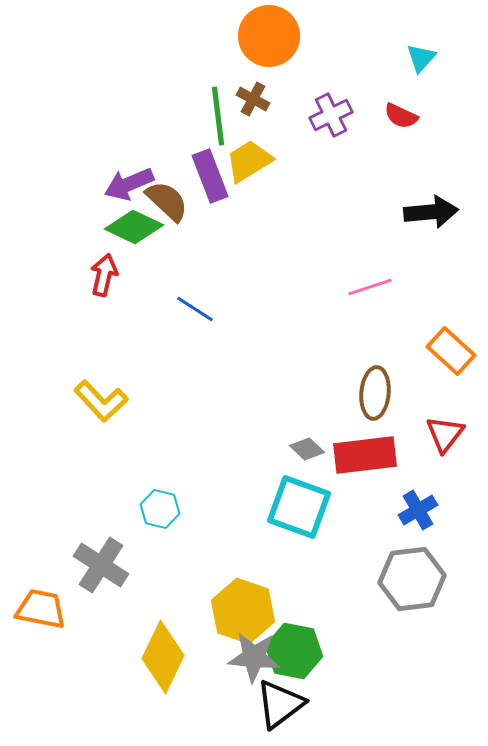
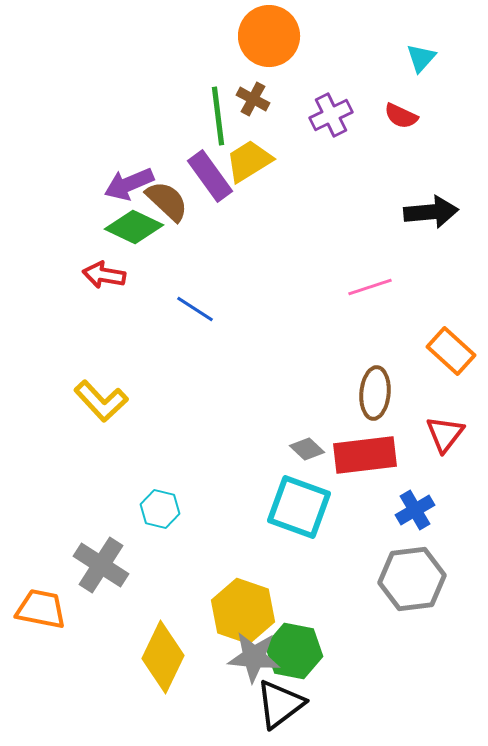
purple rectangle: rotated 15 degrees counterclockwise
red arrow: rotated 93 degrees counterclockwise
blue cross: moved 3 px left
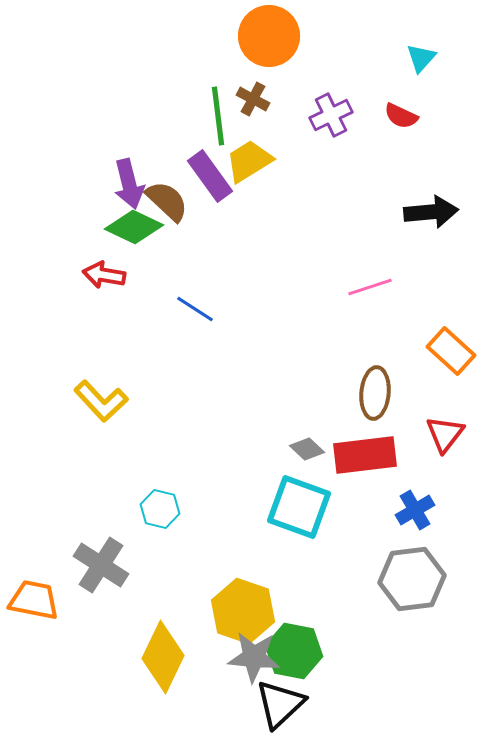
purple arrow: rotated 81 degrees counterclockwise
orange trapezoid: moved 7 px left, 9 px up
black triangle: rotated 6 degrees counterclockwise
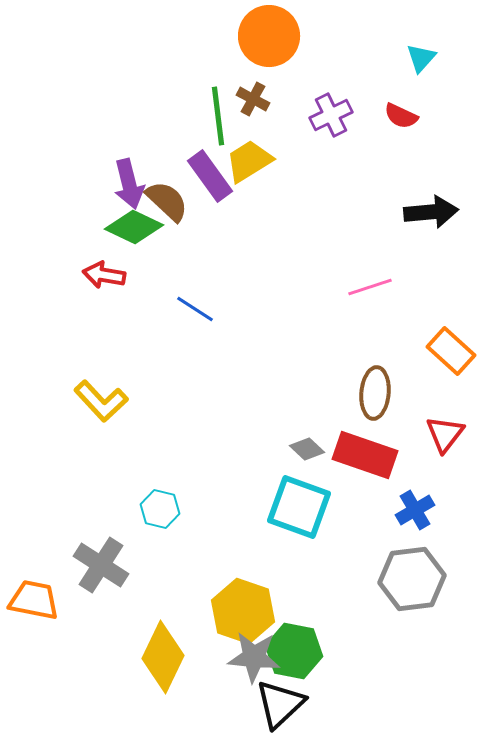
red rectangle: rotated 26 degrees clockwise
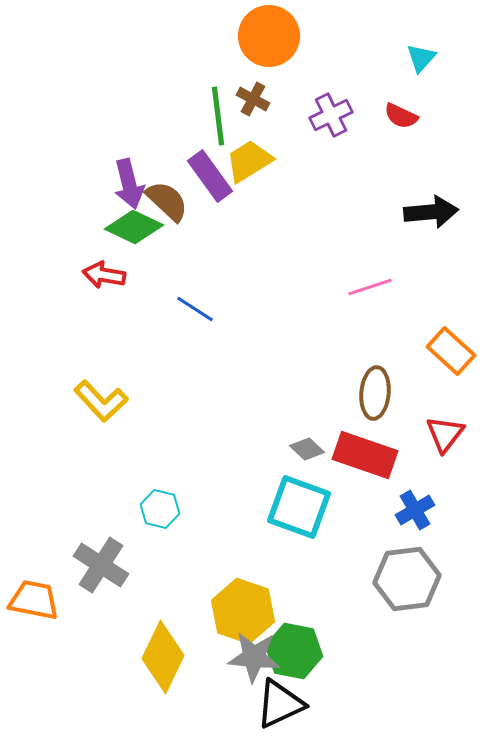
gray hexagon: moved 5 px left
black triangle: rotated 18 degrees clockwise
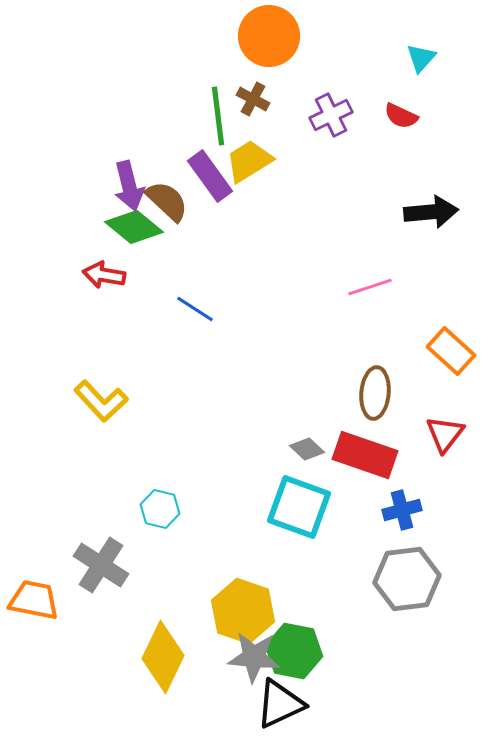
purple arrow: moved 2 px down
green diamond: rotated 14 degrees clockwise
blue cross: moved 13 px left; rotated 15 degrees clockwise
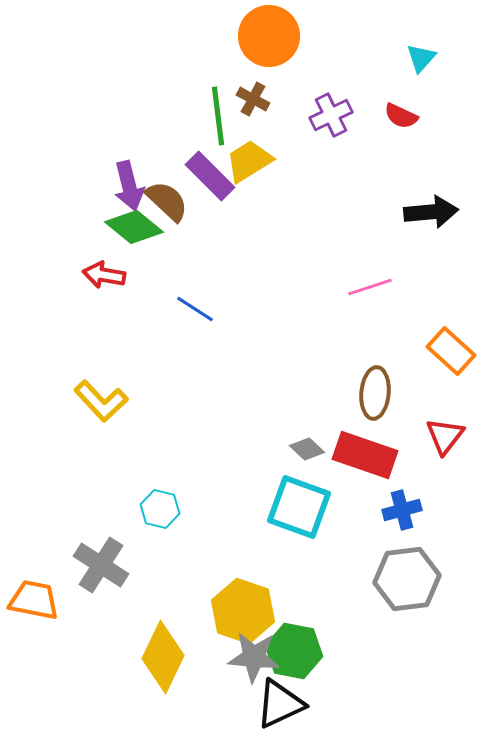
purple rectangle: rotated 9 degrees counterclockwise
red triangle: moved 2 px down
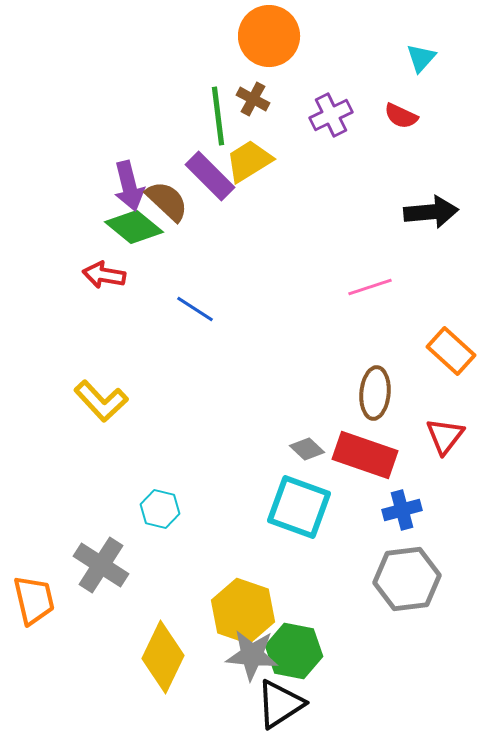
orange trapezoid: rotated 66 degrees clockwise
gray star: moved 2 px left, 2 px up
black triangle: rotated 8 degrees counterclockwise
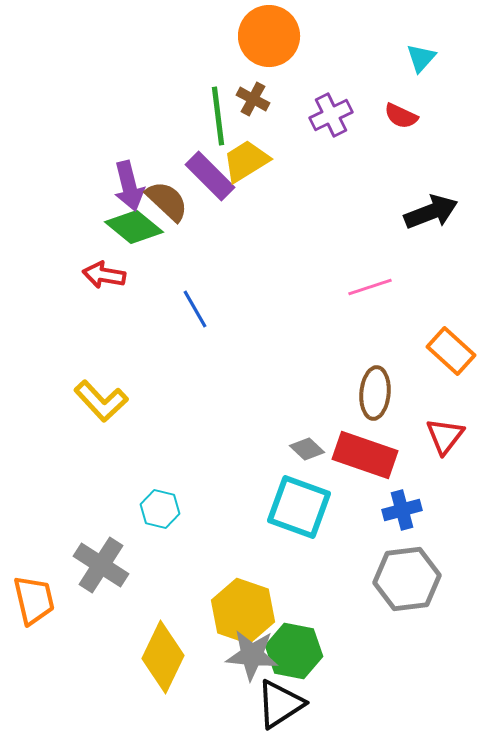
yellow trapezoid: moved 3 px left
black arrow: rotated 16 degrees counterclockwise
blue line: rotated 27 degrees clockwise
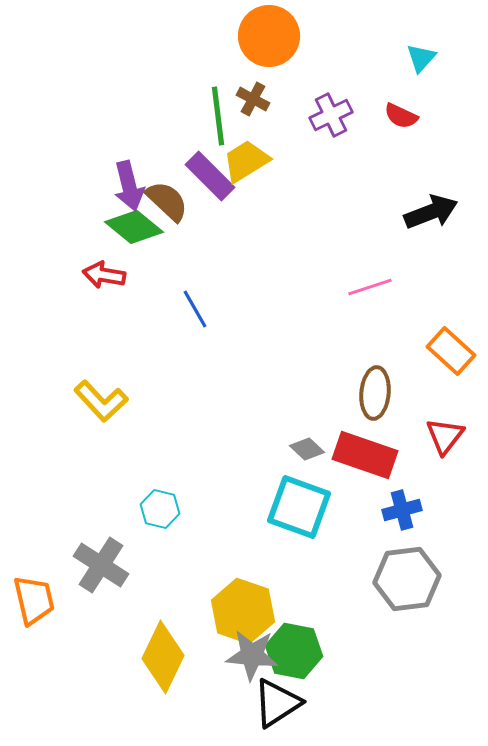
black triangle: moved 3 px left, 1 px up
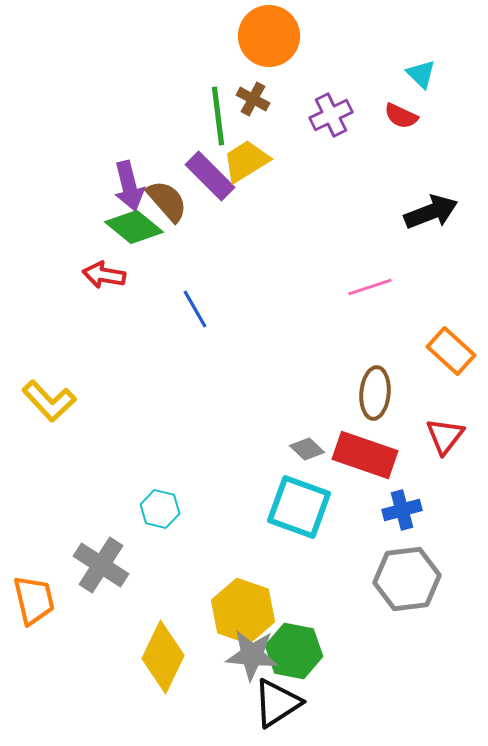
cyan triangle: moved 16 px down; rotated 28 degrees counterclockwise
brown semicircle: rotated 6 degrees clockwise
yellow L-shape: moved 52 px left
